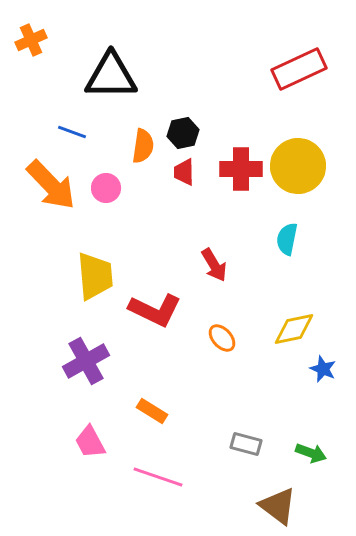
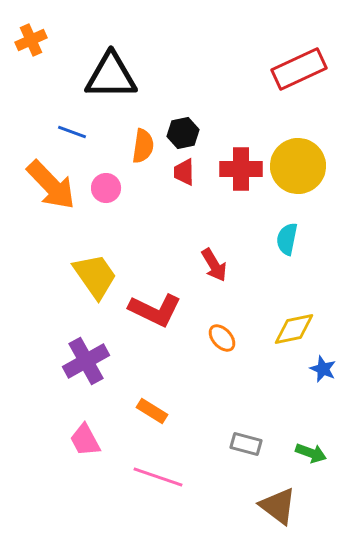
yellow trapezoid: rotated 30 degrees counterclockwise
pink trapezoid: moved 5 px left, 2 px up
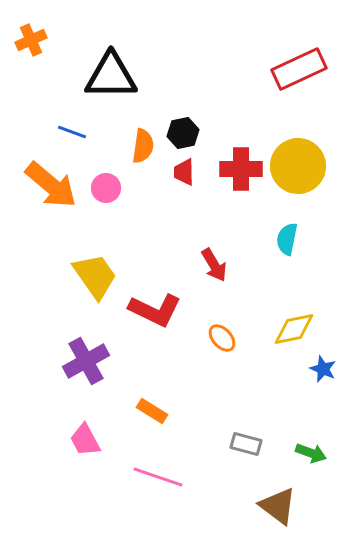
orange arrow: rotated 6 degrees counterclockwise
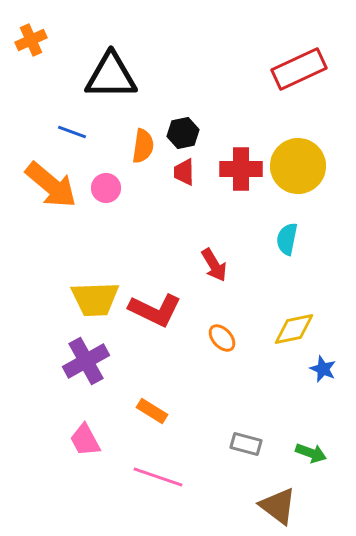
yellow trapezoid: moved 23 px down; rotated 123 degrees clockwise
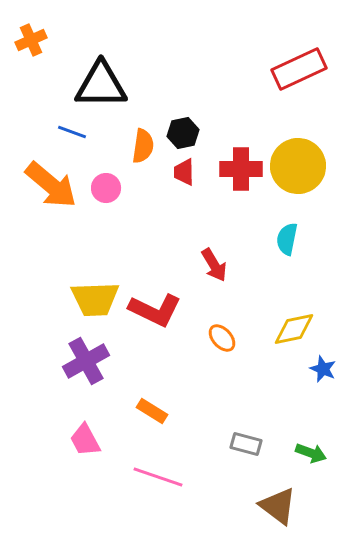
black triangle: moved 10 px left, 9 px down
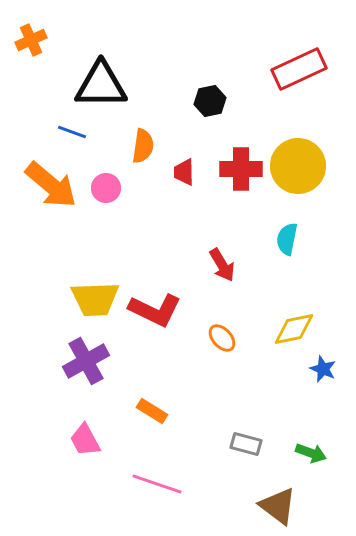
black hexagon: moved 27 px right, 32 px up
red arrow: moved 8 px right
pink line: moved 1 px left, 7 px down
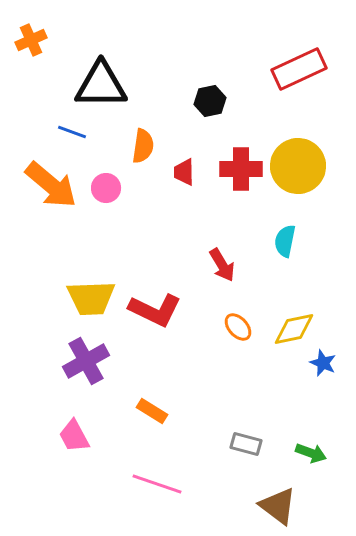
cyan semicircle: moved 2 px left, 2 px down
yellow trapezoid: moved 4 px left, 1 px up
orange ellipse: moved 16 px right, 11 px up
blue star: moved 6 px up
pink trapezoid: moved 11 px left, 4 px up
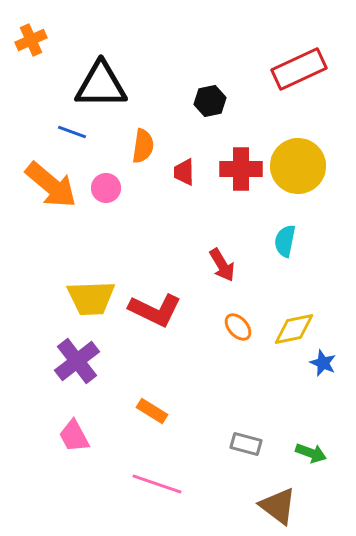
purple cross: moved 9 px left; rotated 9 degrees counterclockwise
